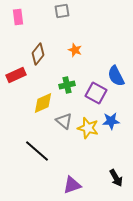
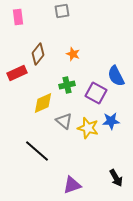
orange star: moved 2 px left, 4 px down
red rectangle: moved 1 px right, 2 px up
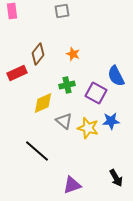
pink rectangle: moved 6 px left, 6 px up
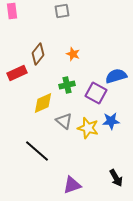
blue semicircle: rotated 100 degrees clockwise
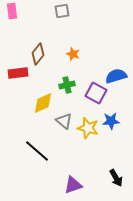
red rectangle: moved 1 px right; rotated 18 degrees clockwise
purple triangle: moved 1 px right
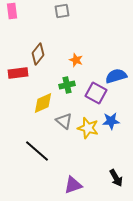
orange star: moved 3 px right, 6 px down
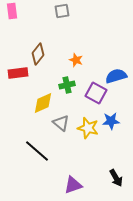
gray triangle: moved 3 px left, 2 px down
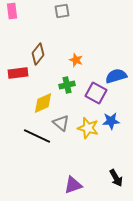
black line: moved 15 px up; rotated 16 degrees counterclockwise
